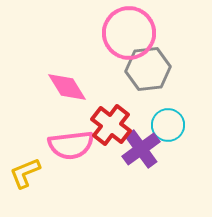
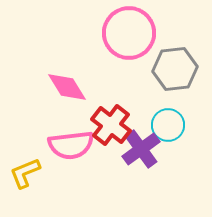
gray hexagon: moved 27 px right
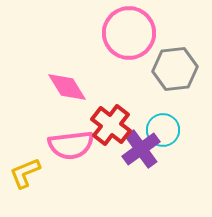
cyan circle: moved 5 px left, 5 px down
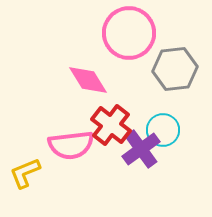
pink diamond: moved 21 px right, 7 px up
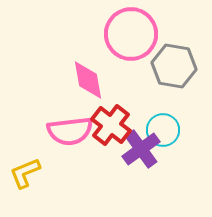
pink circle: moved 2 px right, 1 px down
gray hexagon: moved 1 px left, 3 px up; rotated 15 degrees clockwise
pink diamond: rotated 21 degrees clockwise
pink semicircle: moved 1 px left, 14 px up
